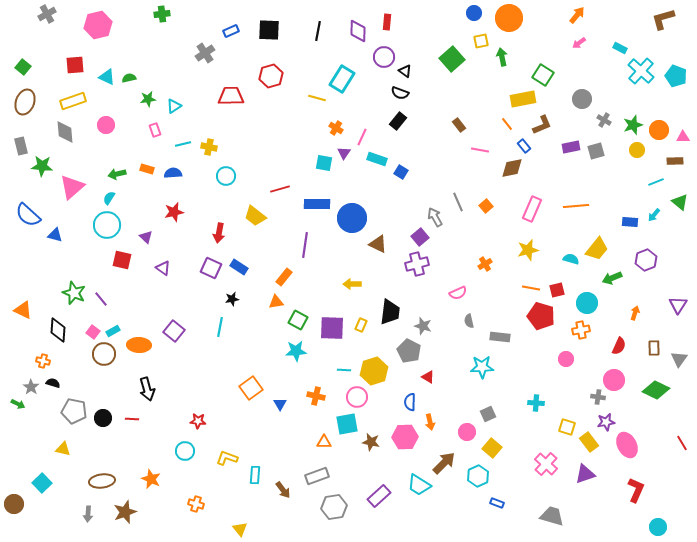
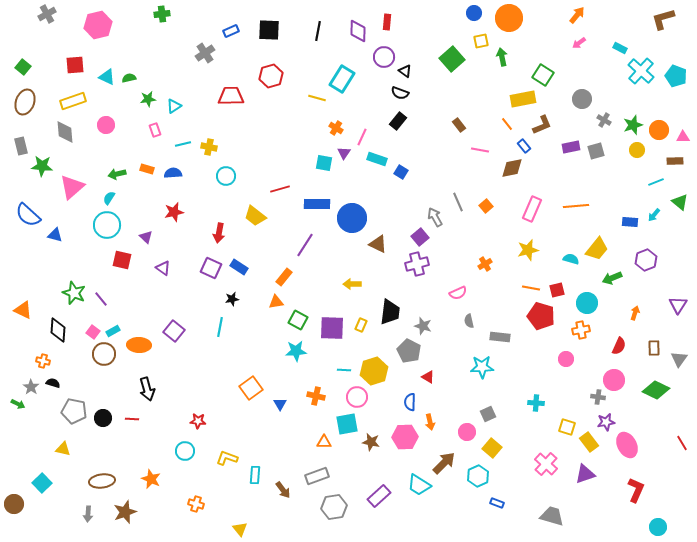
purple line at (305, 245): rotated 25 degrees clockwise
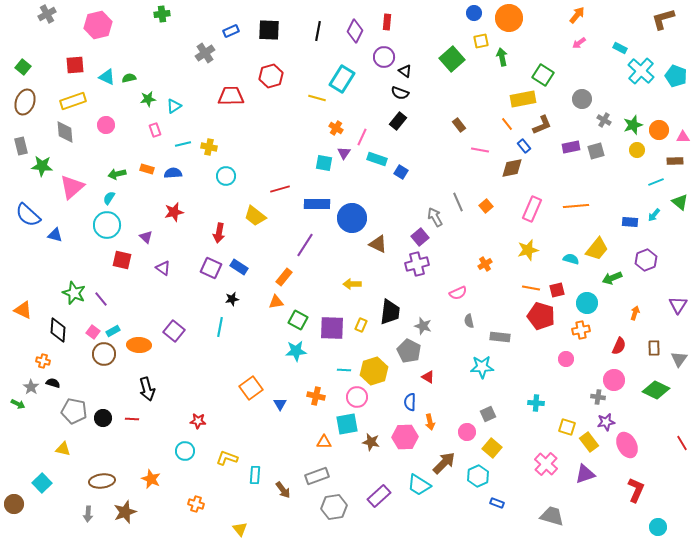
purple diamond at (358, 31): moved 3 px left; rotated 25 degrees clockwise
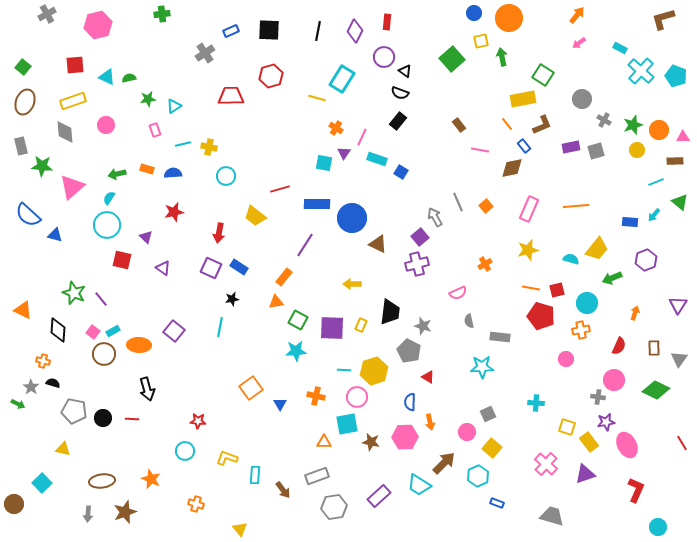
pink rectangle at (532, 209): moved 3 px left
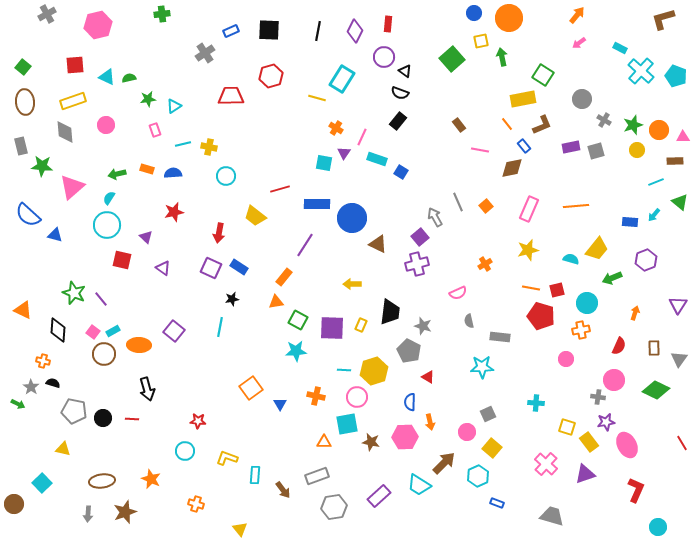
red rectangle at (387, 22): moved 1 px right, 2 px down
brown ellipse at (25, 102): rotated 25 degrees counterclockwise
